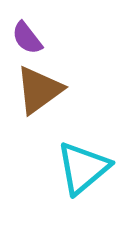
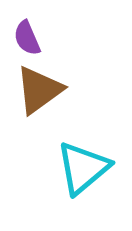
purple semicircle: rotated 15 degrees clockwise
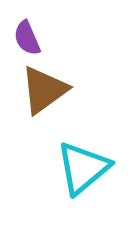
brown triangle: moved 5 px right
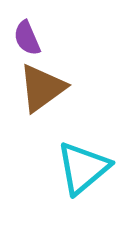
brown triangle: moved 2 px left, 2 px up
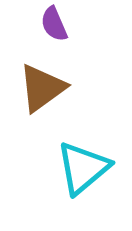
purple semicircle: moved 27 px right, 14 px up
